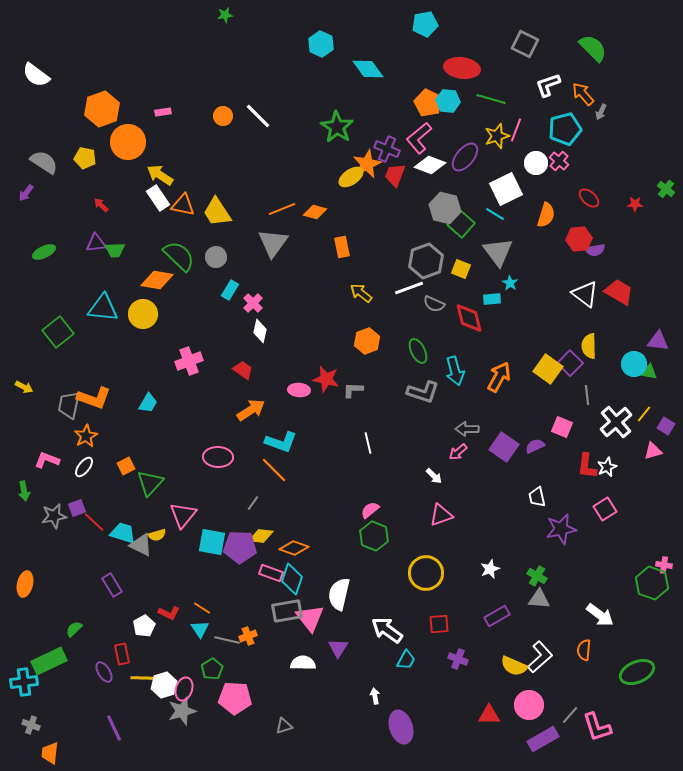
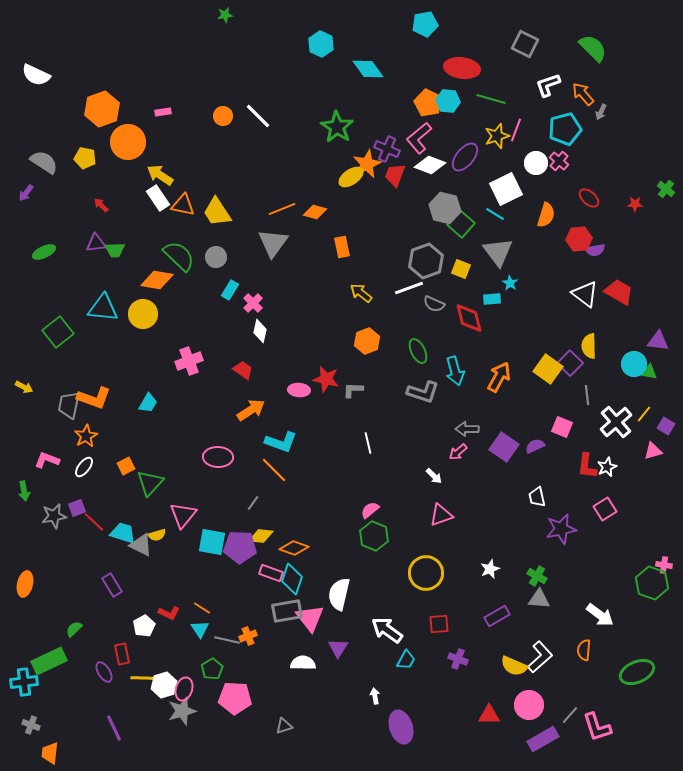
white semicircle at (36, 75): rotated 12 degrees counterclockwise
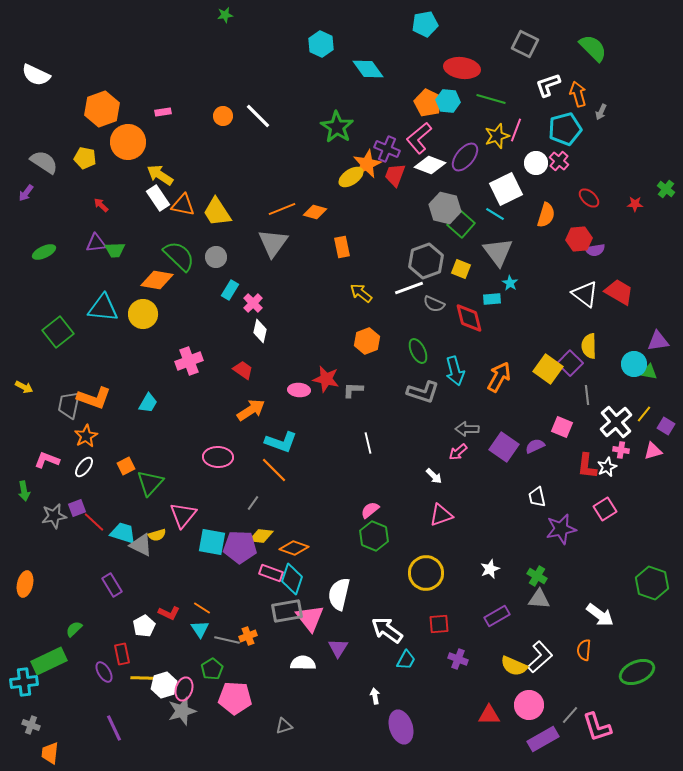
orange arrow at (583, 94): moved 5 px left; rotated 25 degrees clockwise
purple triangle at (658, 341): rotated 15 degrees counterclockwise
pink cross at (664, 565): moved 43 px left, 115 px up
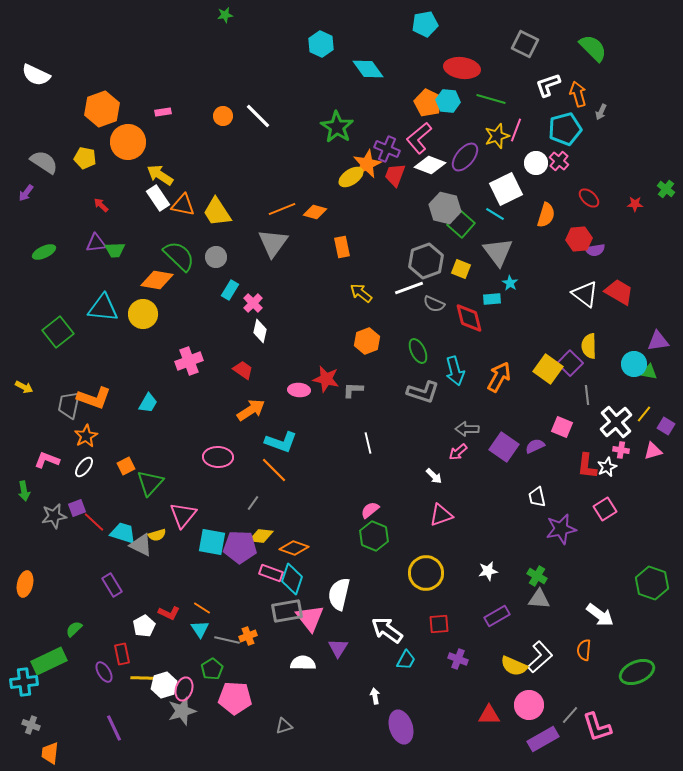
white star at (490, 569): moved 2 px left, 2 px down; rotated 12 degrees clockwise
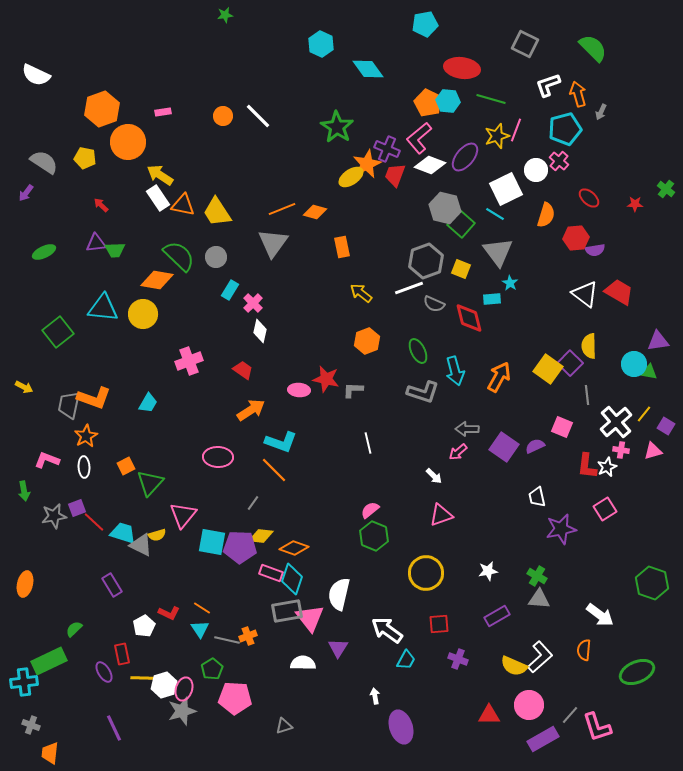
white circle at (536, 163): moved 7 px down
red hexagon at (579, 239): moved 3 px left, 1 px up
white ellipse at (84, 467): rotated 40 degrees counterclockwise
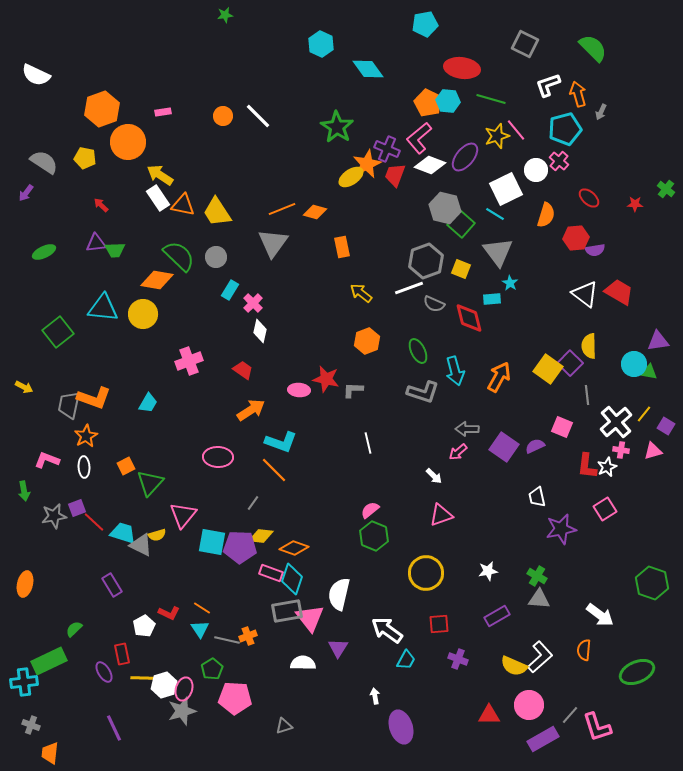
pink line at (516, 130): rotated 60 degrees counterclockwise
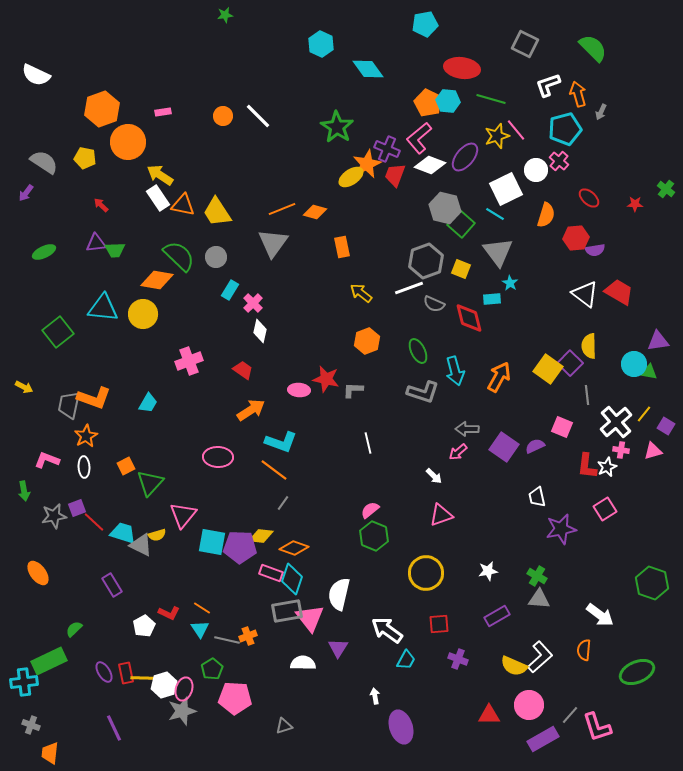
orange line at (274, 470): rotated 8 degrees counterclockwise
gray line at (253, 503): moved 30 px right
orange ellipse at (25, 584): moved 13 px right, 11 px up; rotated 50 degrees counterclockwise
red rectangle at (122, 654): moved 4 px right, 19 px down
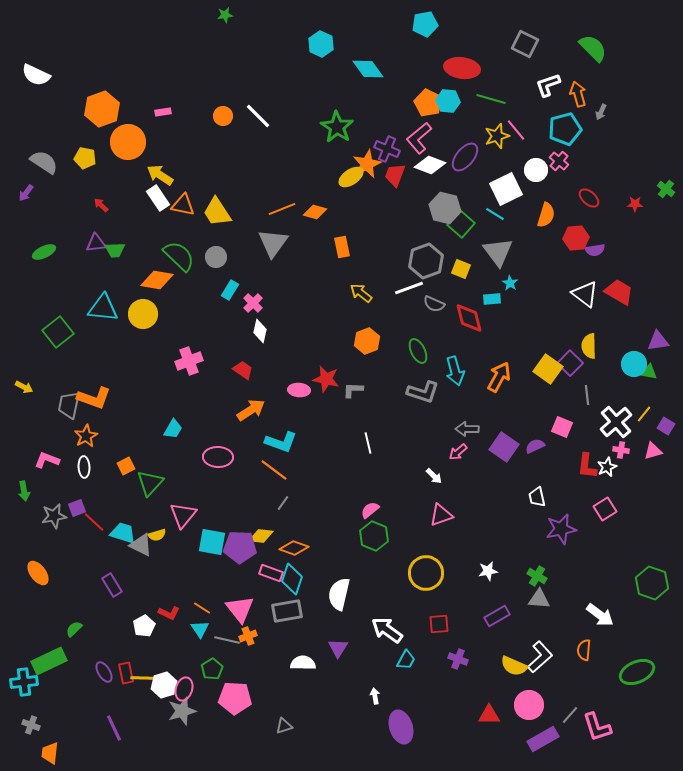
cyan trapezoid at (148, 403): moved 25 px right, 26 px down
pink triangle at (310, 618): moved 70 px left, 9 px up
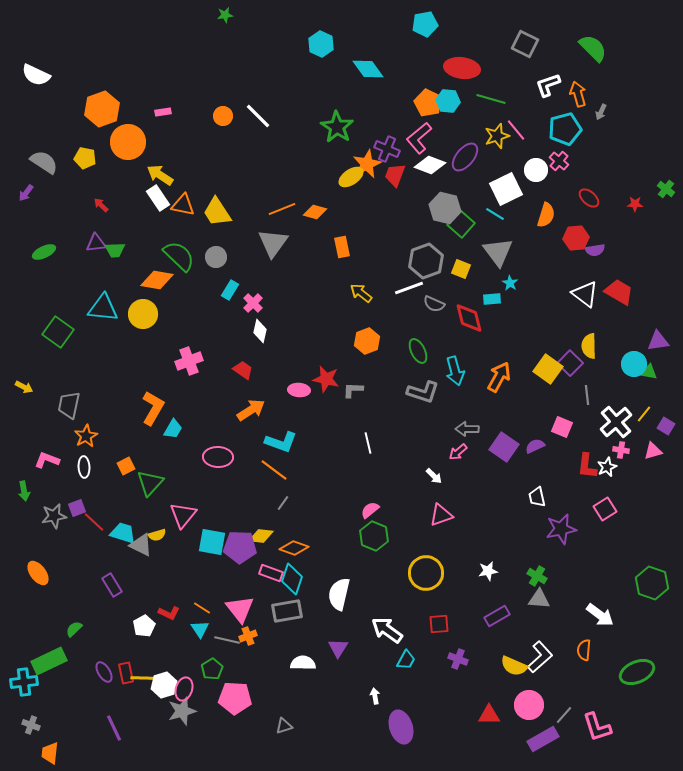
green square at (58, 332): rotated 16 degrees counterclockwise
orange L-shape at (94, 398): moved 59 px right, 10 px down; rotated 80 degrees counterclockwise
gray line at (570, 715): moved 6 px left
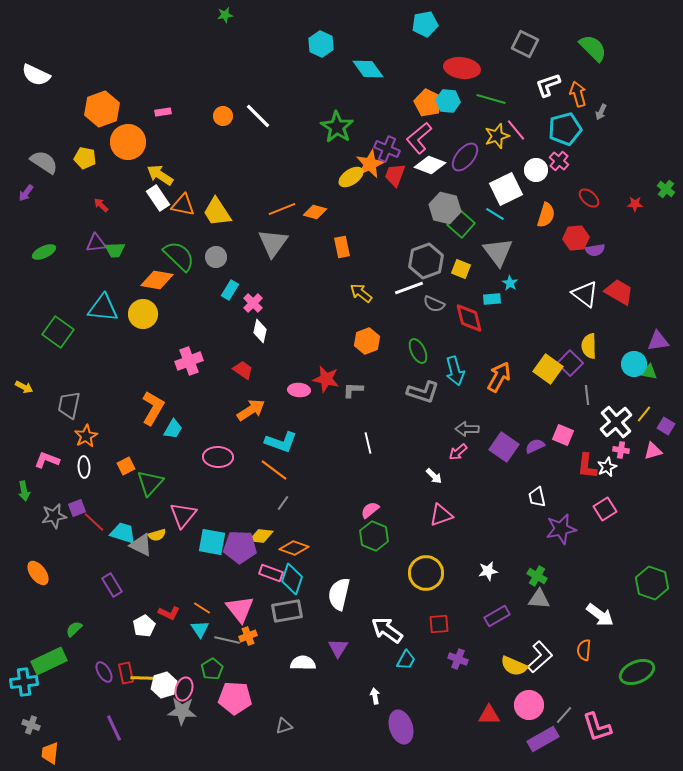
orange star at (367, 164): moved 3 px right
pink square at (562, 427): moved 1 px right, 8 px down
gray star at (182, 711): rotated 20 degrees clockwise
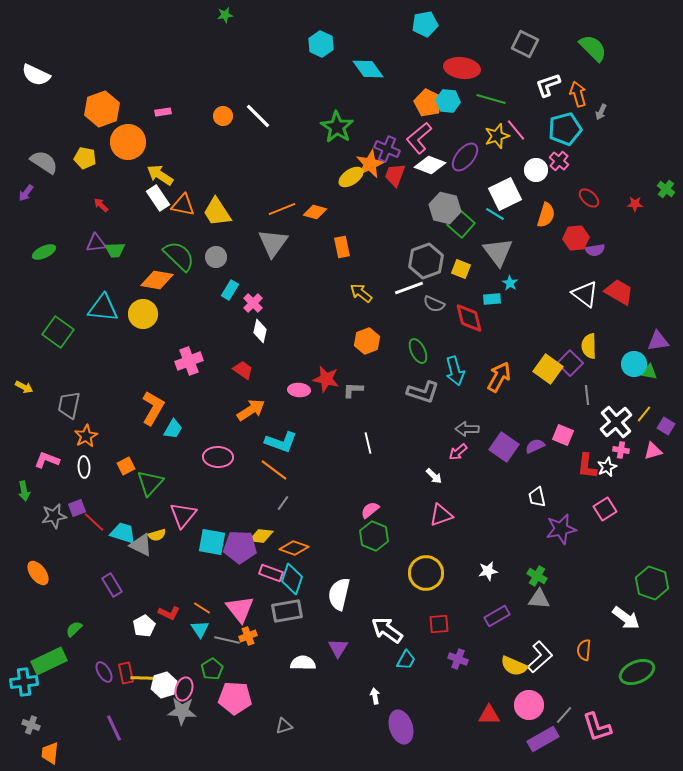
white square at (506, 189): moved 1 px left, 5 px down
white arrow at (600, 615): moved 26 px right, 3 px down
